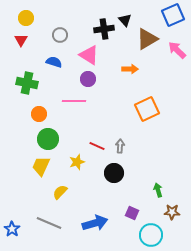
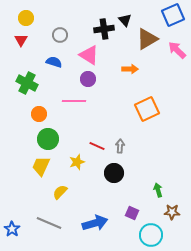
green cross: rotated 15 degrees clockwise
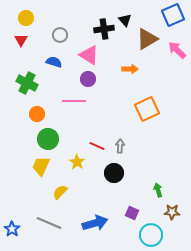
orange circle: moved 2 px left
yellow star: rotated 21 degrees counterclockwise
